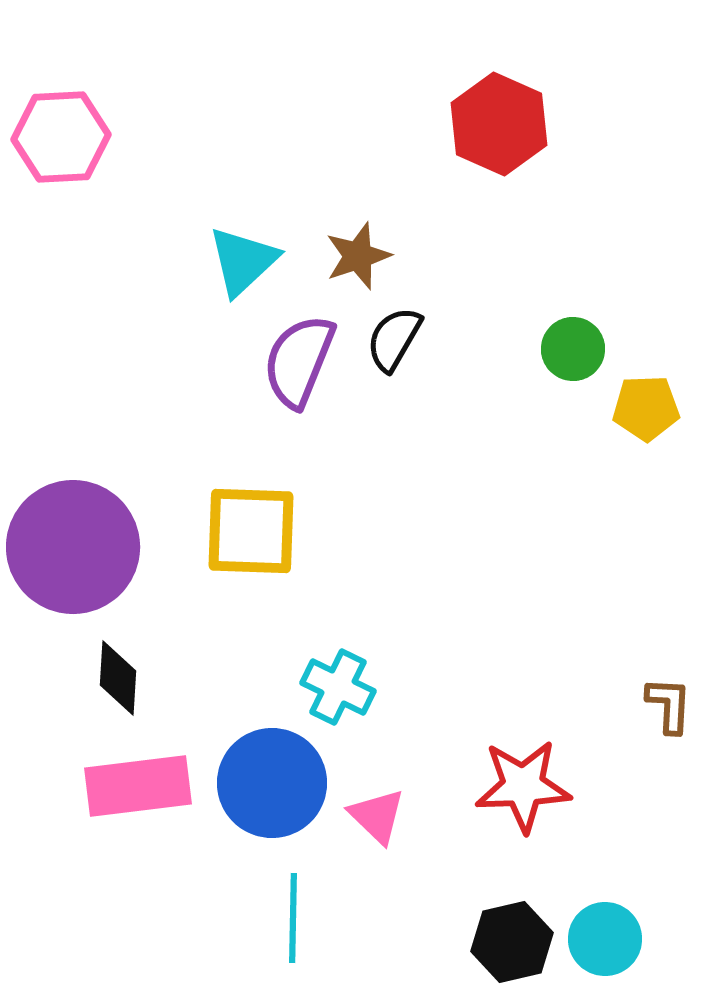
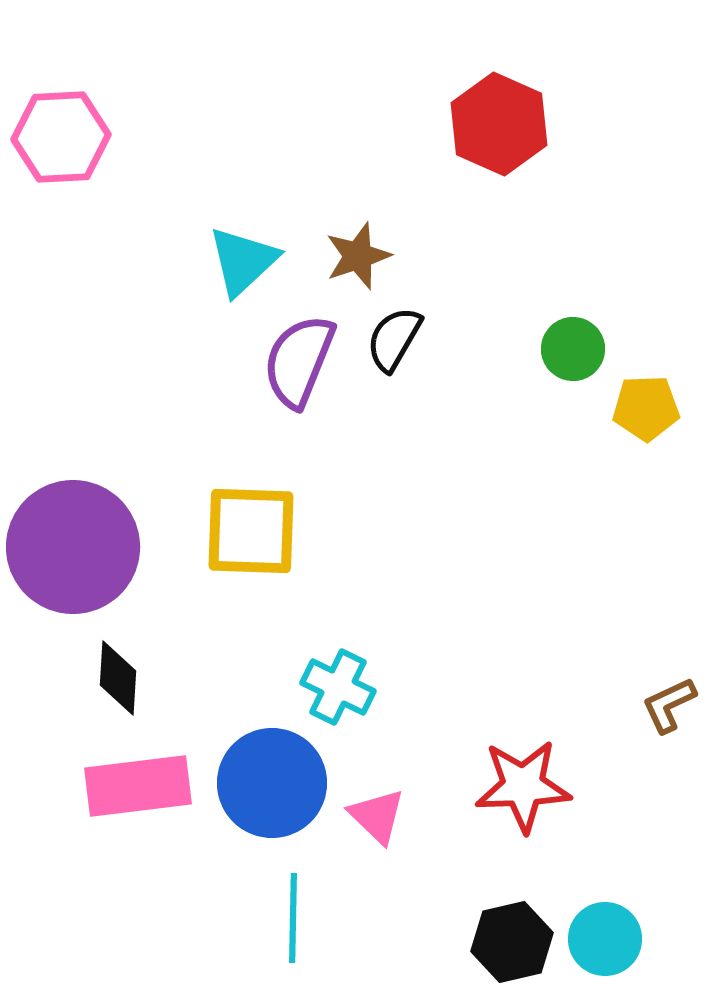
brown L-shape: rotated 118 degrees counterclockwise
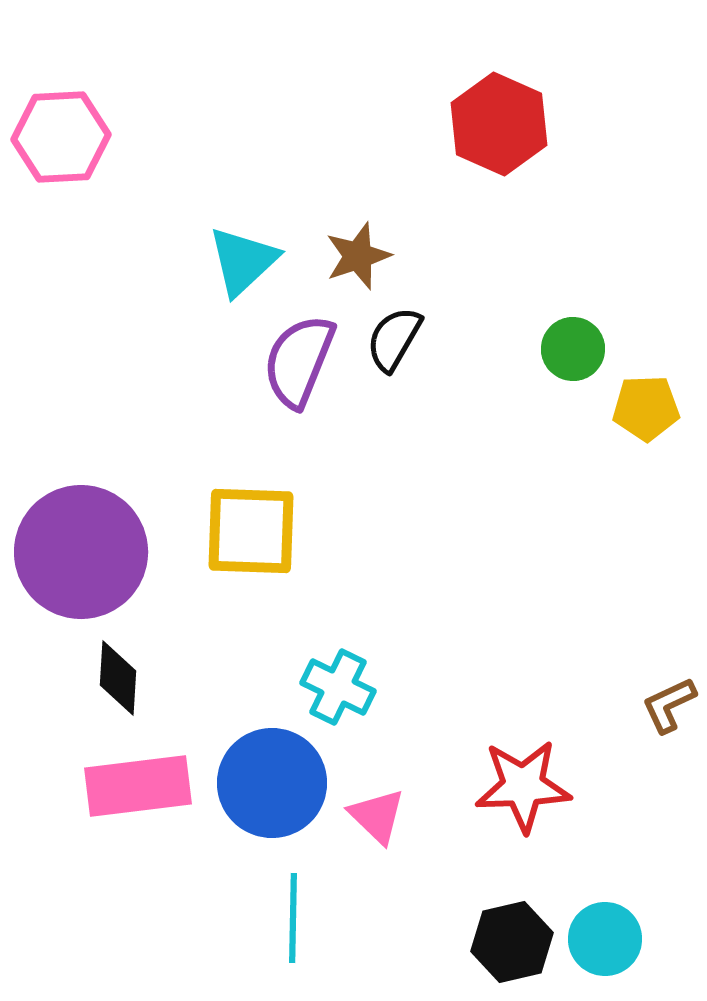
purple circle: moved 8 px right, 5 px down
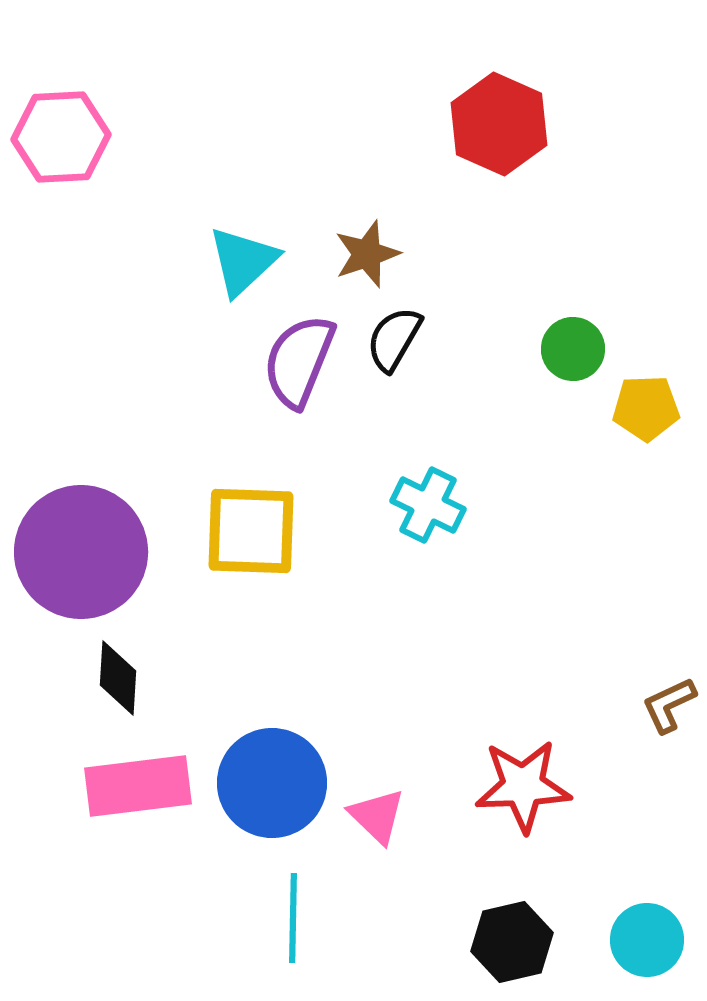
brown star: moved 9 px right, 2 px up
cyan cross: moved 90 px right, 182 px up
cyan circle: moved 42 px right, 1 px down
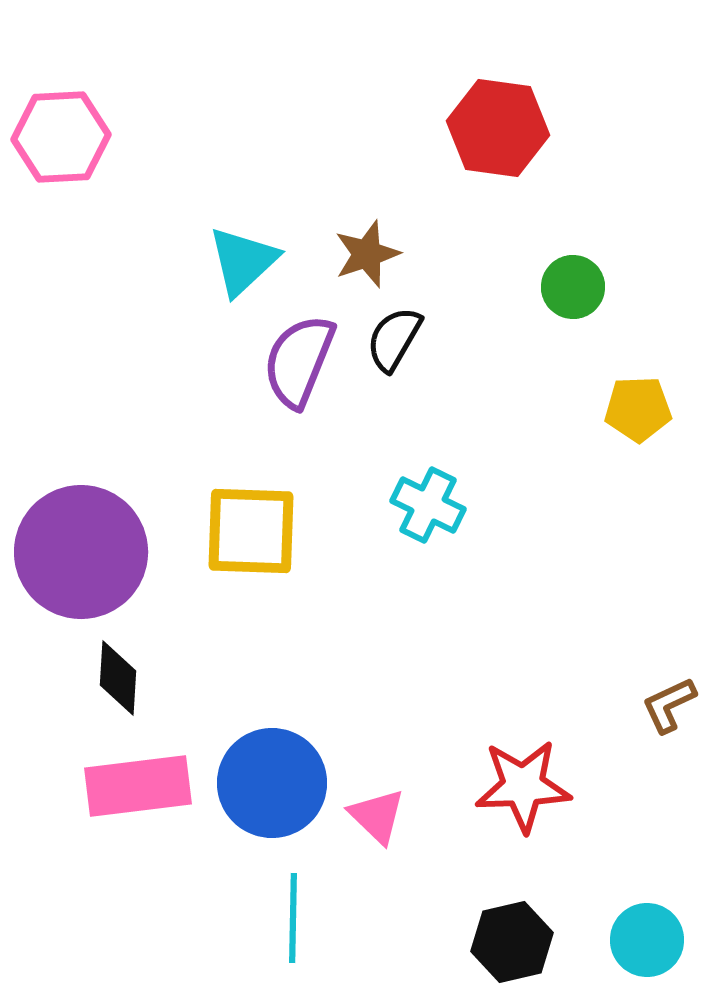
red hexagon: moved 1 px left, 4 px down; rotated 16 degrees counterclockwise
green circle: moved 62 px up
yellow pentagon: moved 8 px left, 1 px down
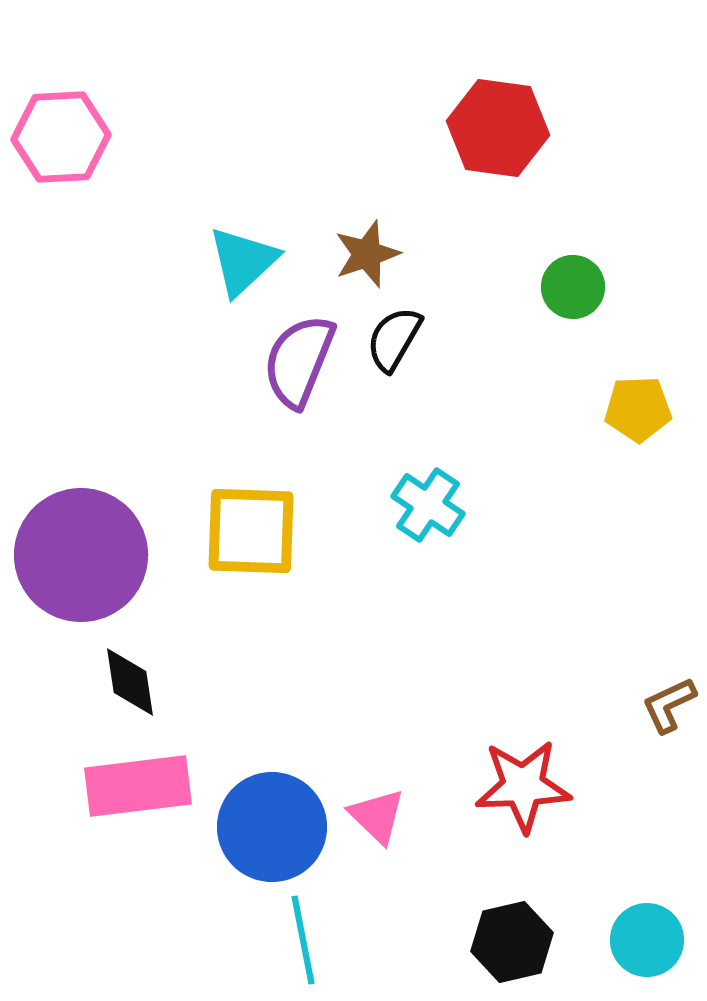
cyan cross: rotated 8 degrees clockwise
purple circle: moved 3 px down
black diamond: moved 12 px right, 4 px down; rotated 12 degrees counterclockwise
blue circle: moved 44 px down
cyan line: moved 10 px right, 22 px down; rotated 12 degrees counterclockwise
